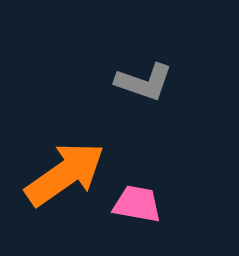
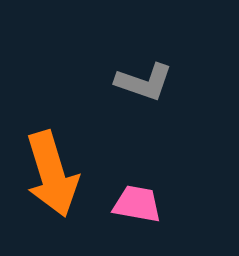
orange arrow: moved 13 px left; rotated 108 degrees clockwise
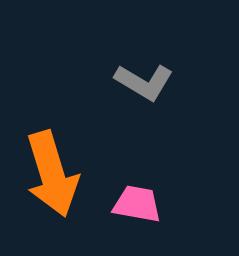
gray L-shape: rotated 12 degrees clockwise
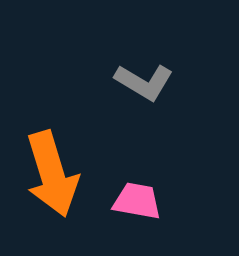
pink trapezoid: moved 3 px up
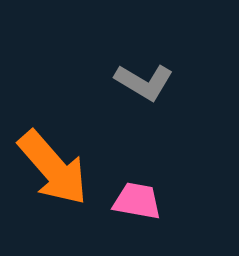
orange arrow: moved 1 px right, 6 px up; rotated 24 degrees counterclockwise
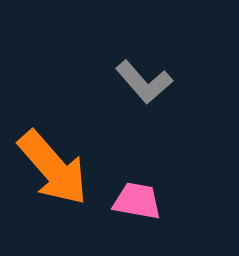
gray L-shape: rotated 18 degrees clockwise
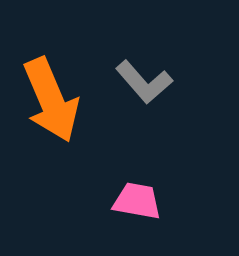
orange arrow: moved 2 px left, 68 px up; rotated 18 degrees clockwise
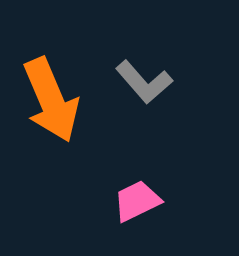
pink trapezoid: rotated 36 degrees counterclockwise
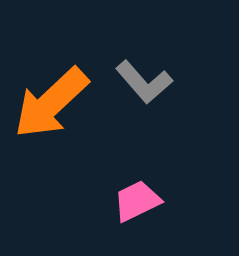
orange arrow: moved 3 px down; rotated 70 degrees clockwise
